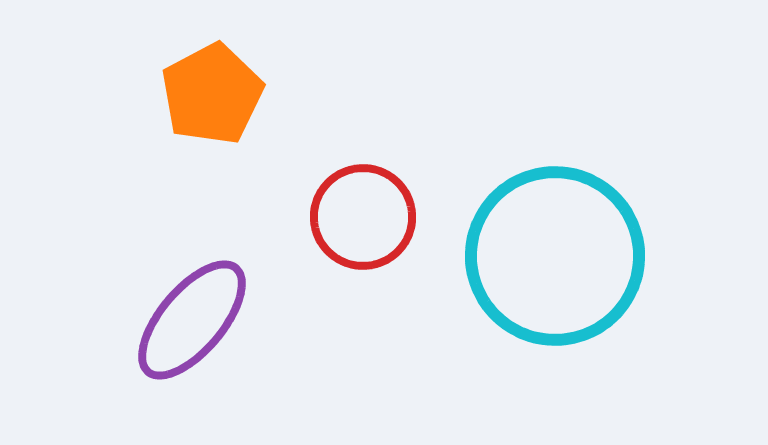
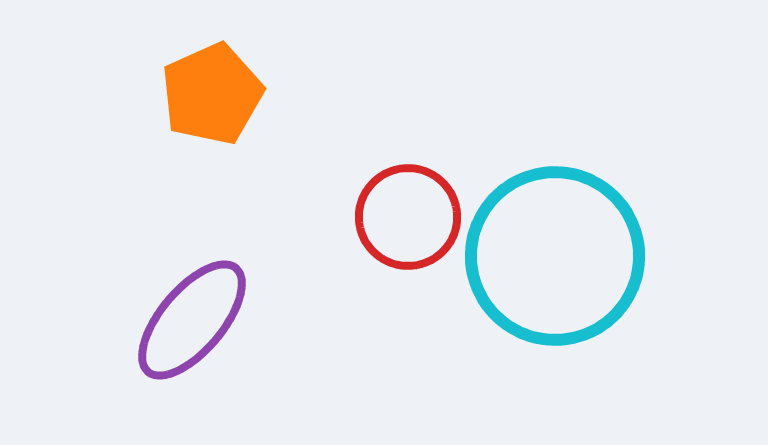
orange pentagon: rotated 4 degrees clockwise
red circle: moved 45 px right
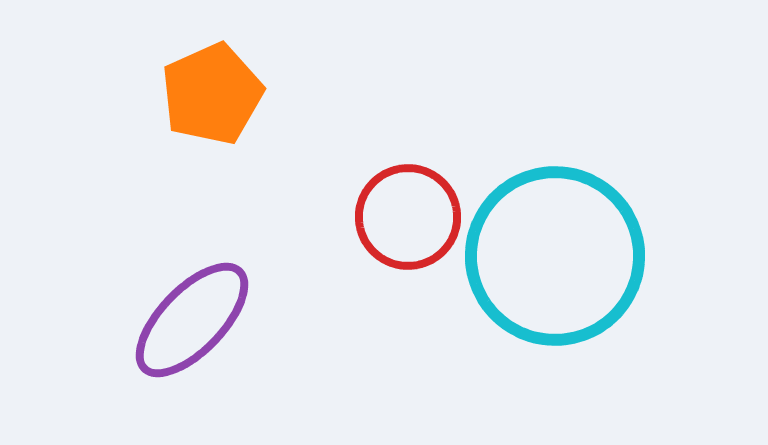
purple ellipse: rotated 4 degrees clockwise
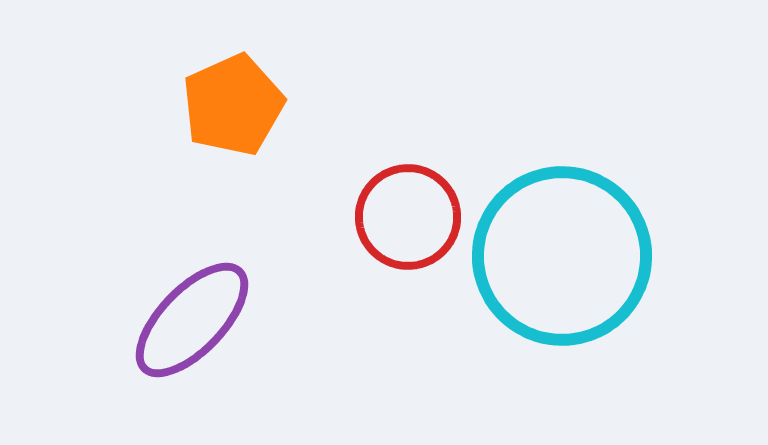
orange pentagon: moved 21 px right, 11 px down
cyan circle: moved 7 px right
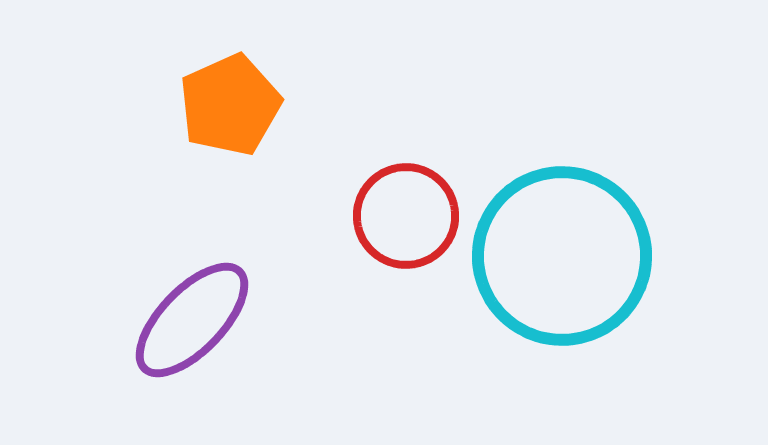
orange pentagon: moved 3 px left
red circle: moved 2 px left, 1 px up
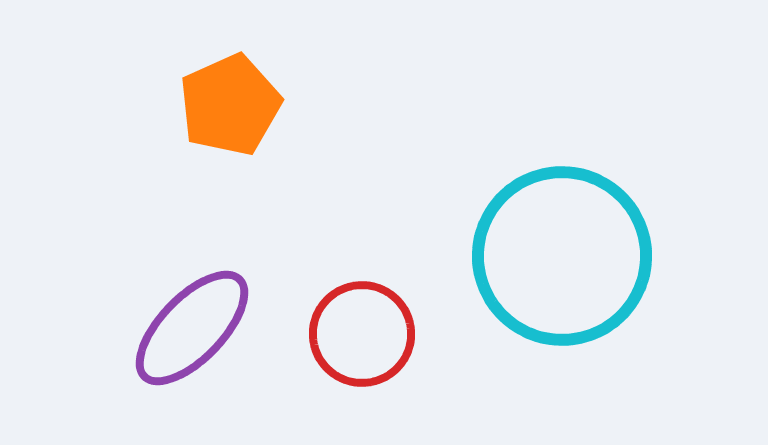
red circle: moved 44 px left, 118 px down
purple ellipse: moved 8 px down
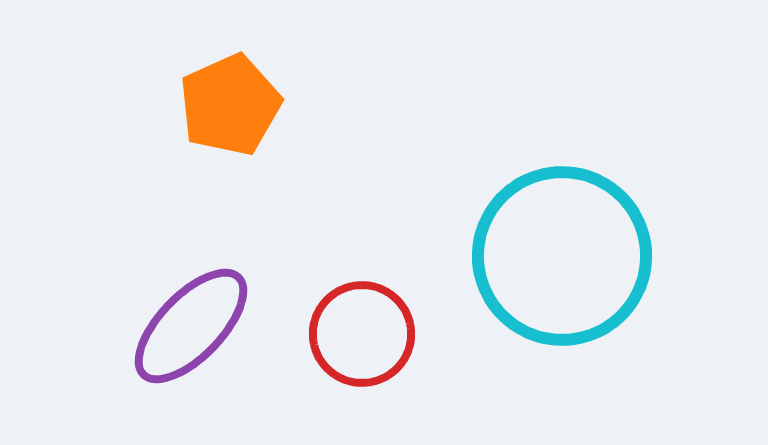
purple ellipse: moved 1 px left, 2 px up
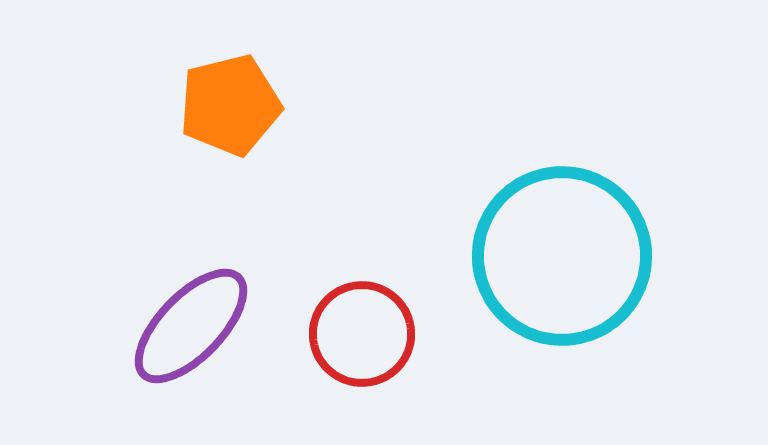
orange pentagon: rotated 10 degrees clockwise
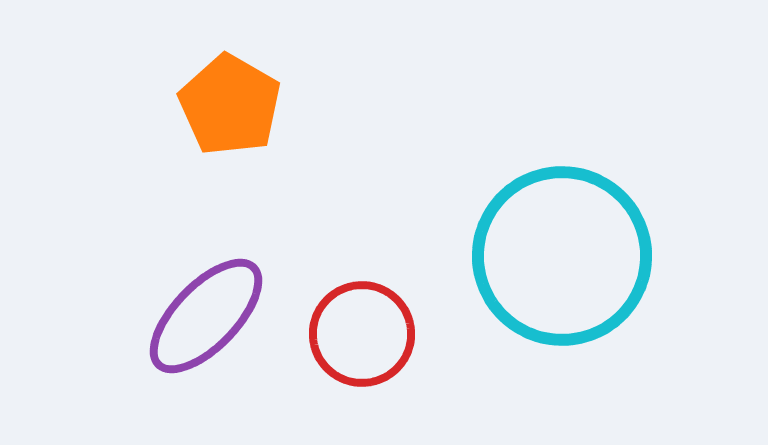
orange pentagon: rotated 28 degrees counterclockwise
purple ellipse: moved 15 px right, 10 px up
